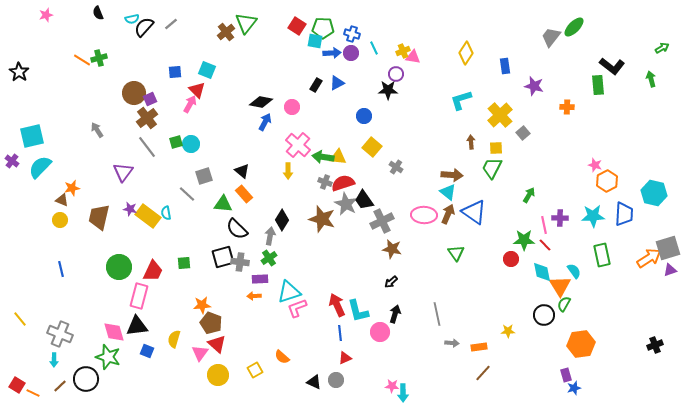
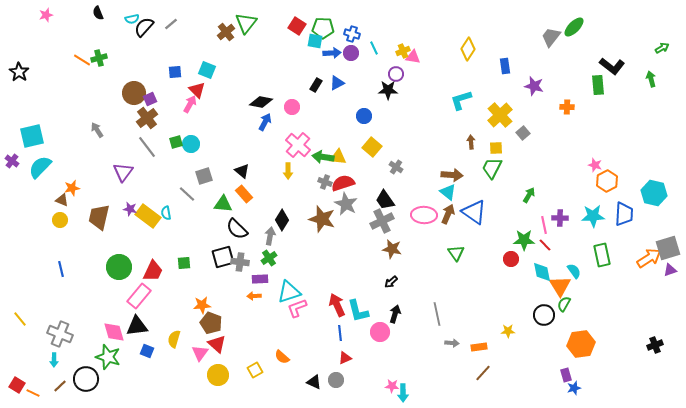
yellow diamond at (466, 53): moved 2 px right, 4 px up
black trapezoid at (364, 200): moved 21 px right
pink rectangle at (139, 296): rotated 25 degrees clockwise
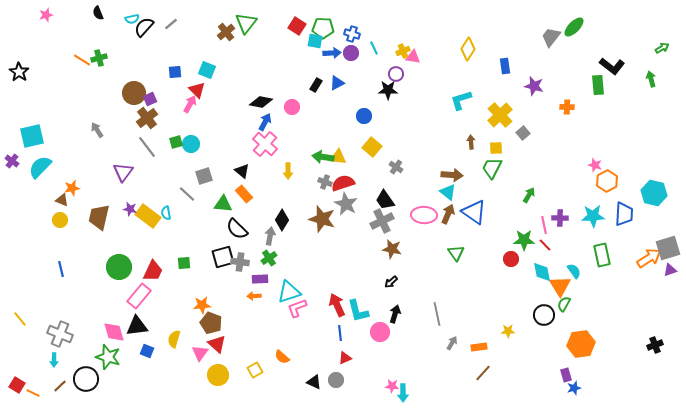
pink cross at (298, 145): moved 33 px left, 1 px up
gray arrow at (452, 343): rotated 64 degrees counterclockwise
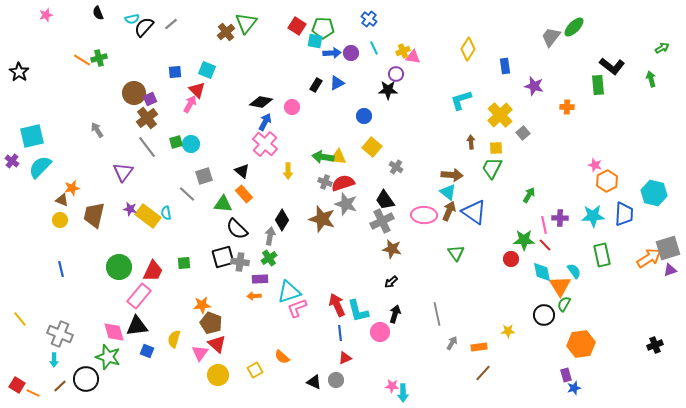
blue cross at (352, 34): moved 17 px right, 15 px up; rotated 21 degrees clockwise
gray star at (346, 204): rotated 10 degrees counterclockwise
brown arrow at (448, 214): moved 1 px right, 3 px up
brown trapezoid at (99, 217): moved 5 px left, 2 px up
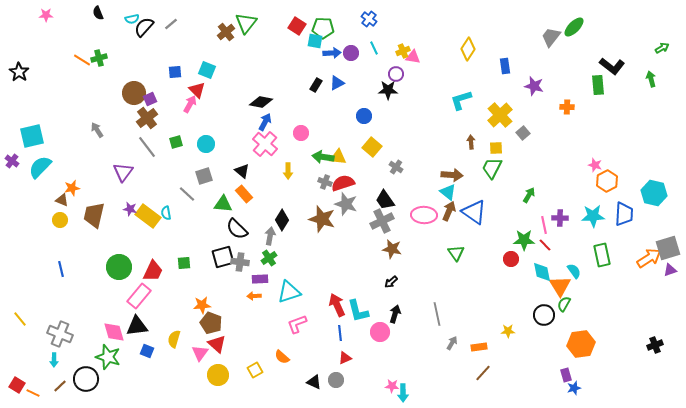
pink star at (46, 15): rotated 16 degrees clockwise
pink circle at (292, 107): moved 9 px right, 26 px down
cyan circle at (191, 144): moved 15 px right
pink L-shape at (297, 308): moved 16 px down
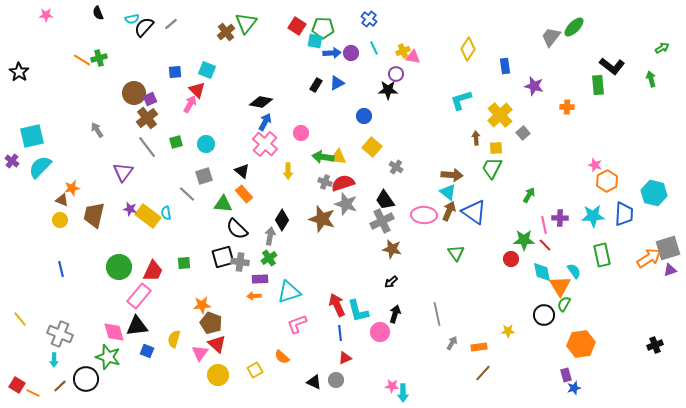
brown arrow at (471, 142): moved 5 px right, 4 px up
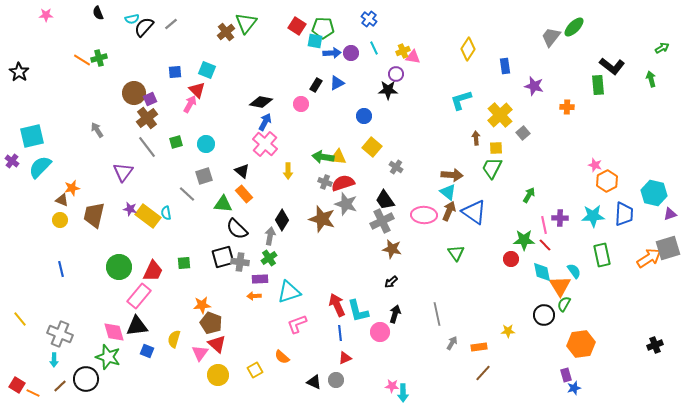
pink circle at (301, 133): moved 29 px up
purple triangle at (670, 270): moved 56 px up
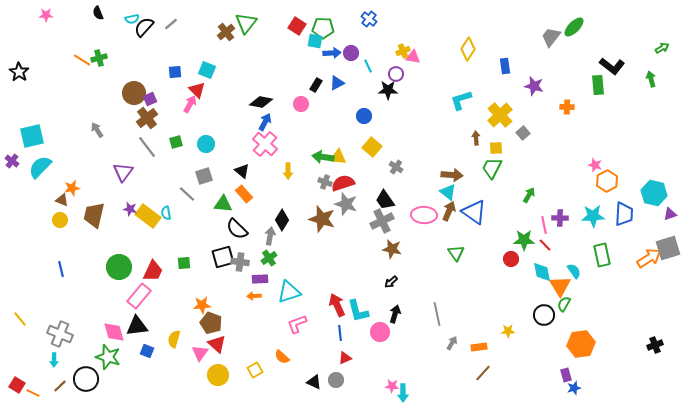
cyan line at (374, 48): moved 6 px left, 18 px down
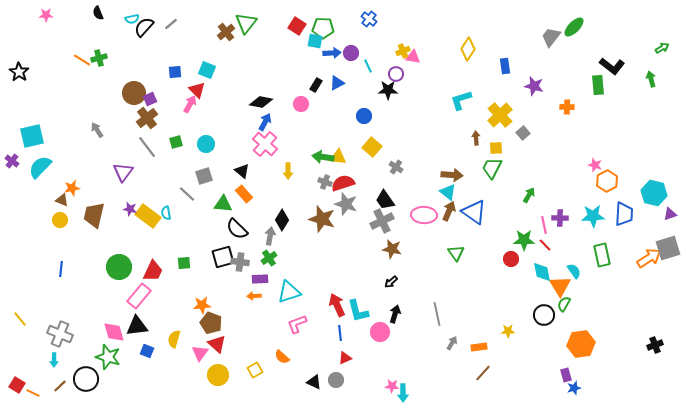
blue line at (61, 269): rotated 21 degrees clockwise
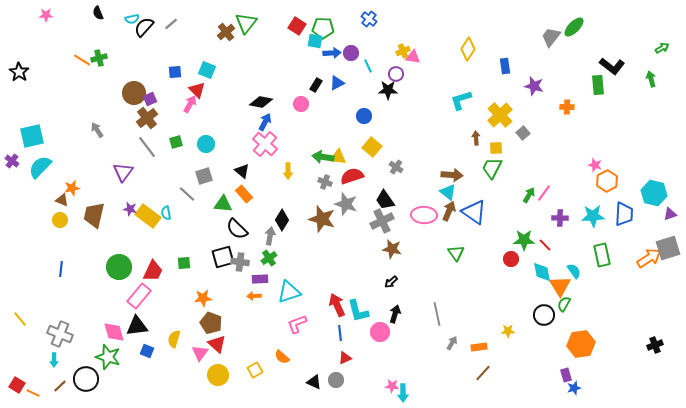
red semicircle at (343, 183): moved 9 px right, 7 px up
pink line at (544, 225): moved 32 px up; rotated 48 degrees clockwise
orange star at (202, 305): moved 1 px right, 7 px up
